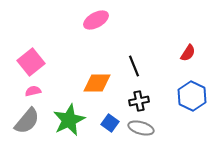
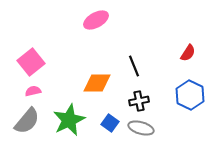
blue hexagon: moved 2 px left, 1 px up
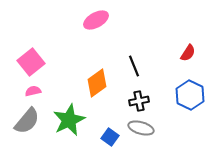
orange diamond: rotated 36 degrees counterclockwise
blue square: moved 14 px down
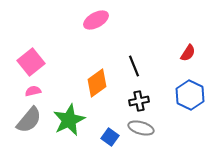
gray semicircle: moved 2 px right, 1 px up
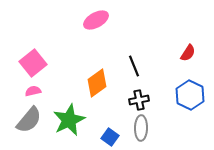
pink square: moved 2 px right, 1 px down
black cross: moved 1 px up
gray ellipse: rotated 75 degrees clockwise
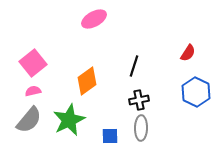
pink ellipse: moved 2 px left, 1 px up
black line: rotated 40 degrees clockwise
orange diamond: moved 10 px left, 2 px up
blue hexagon: moved 6 px right, 3 px up
blue square: moved 1 px up; rotated 36 degrees counterclockwise
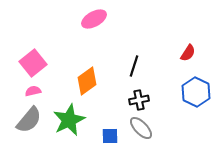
gray ellipse: rotated 45 degrees counterclockwise
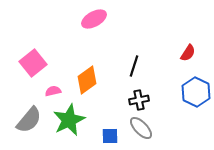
orange diamond: moved 1 px up
pink semicircle: moved 20 px right
